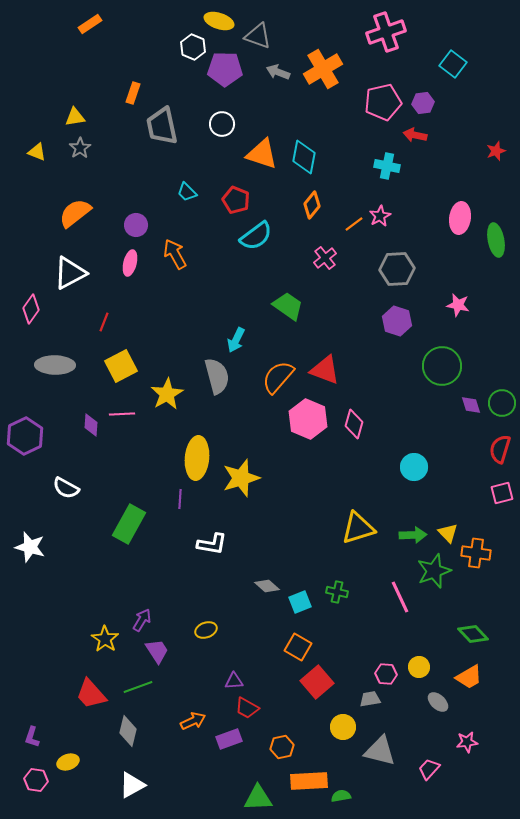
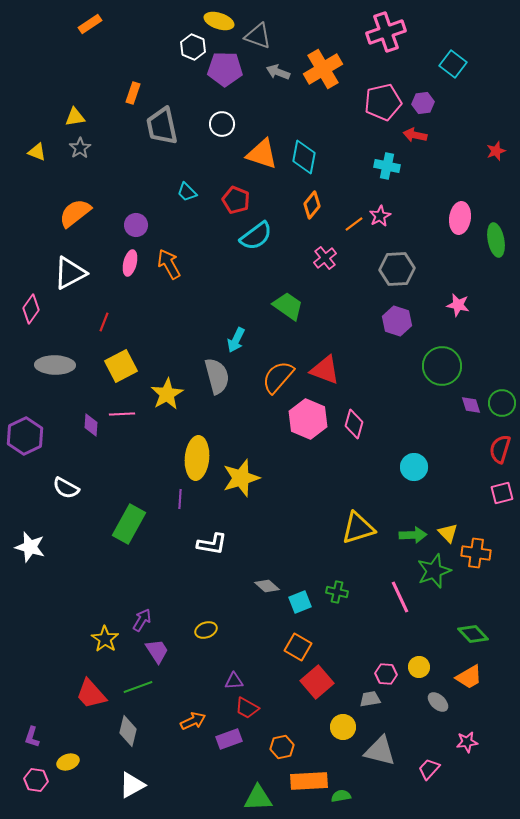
orange arrow at (175, 254): moved 6 px left, 10 px down
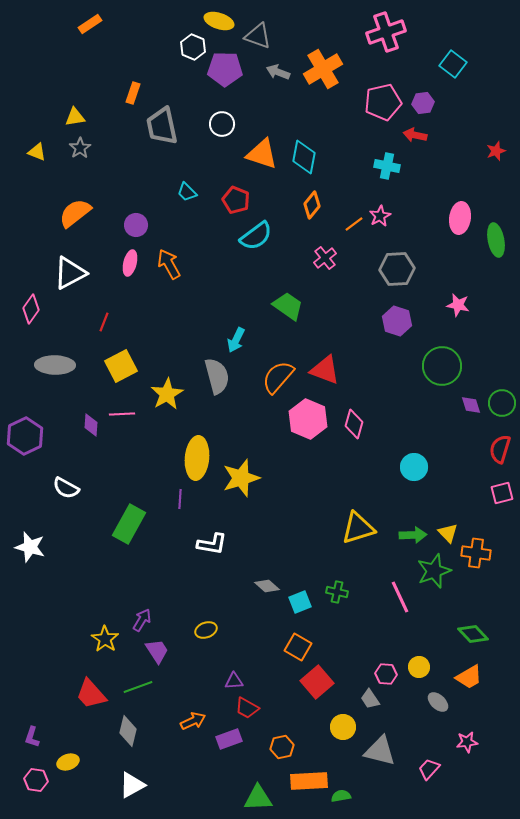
gray trapezoid at (370, 699): rotated 115 degrees counterclockwise
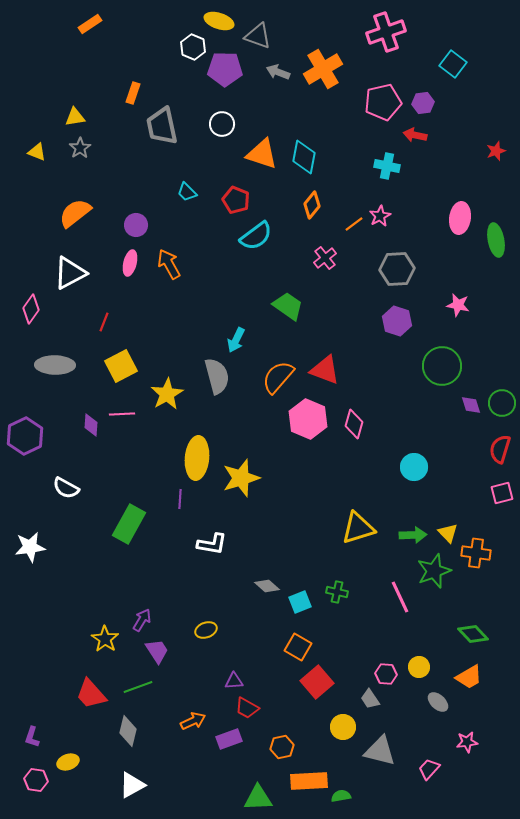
white star at (30, 547): rotated 24 degrees counterclockwise
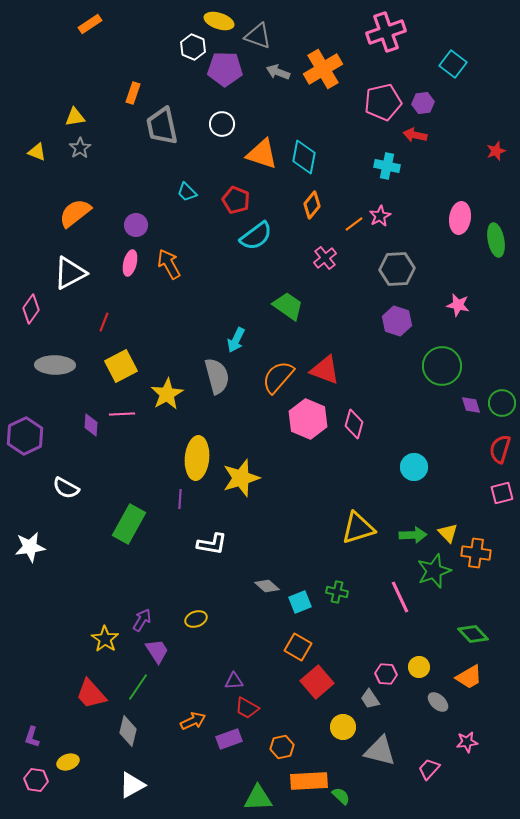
yellow ellipse at (206, 630): moved 10 px left, 11 px up
green line at (138, 687): rotated 36 degrees counterclockwise
green semicircle at (341, 796): rotated 54 degrees clockwise
